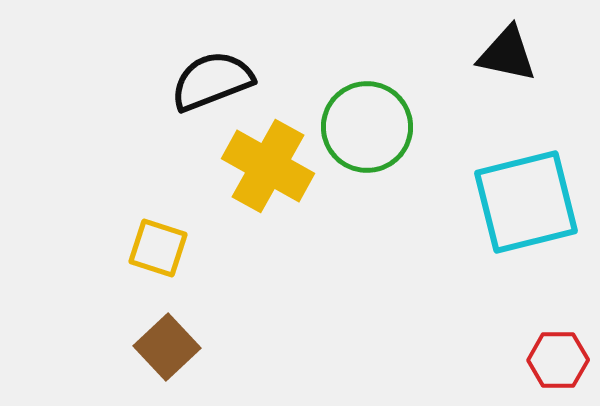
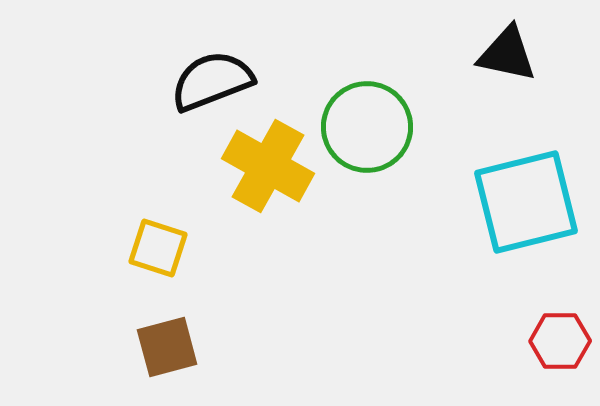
brown square: rotated 28 degrees clockwise
red hexagon: moved 2 px right, 19 px up
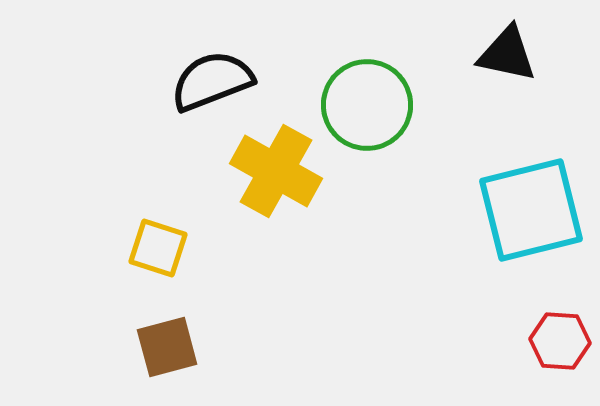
green circle: moved 22 px up
yellow cross: moved 8 px right, 5 px down
cyan square: moved 5 px right, 8 px down
red hexagon: rotated 4 degrees clockwise
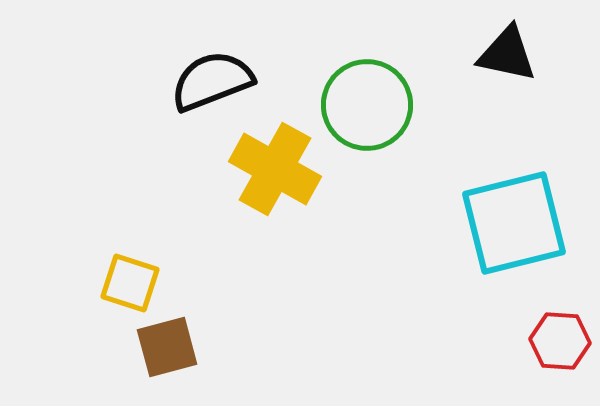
yellow cross: moved 1 px left, 2 px up
cyan square: moved 17 px left, 13 px down
yellow square: moved 28 px left, 35 px down
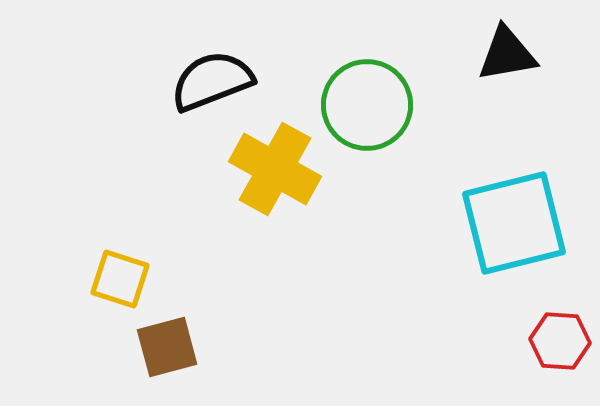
black triangle: rotated 22 degrees counterclockwise
yellow square: moved 10 px left, 4 px up
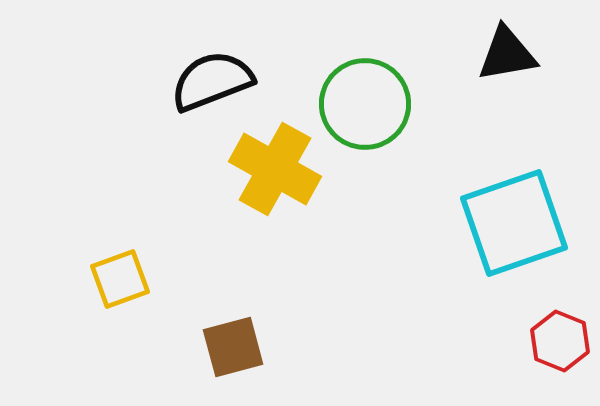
green circle: moved 2 px left, 1 px up
cyan square: rotated 5 degrees counterclockwise
yellow square: rotated 38 degrees counterclockwise
red hexagon: rotated 18 degrees clockwise
brown square: moved 66 px right
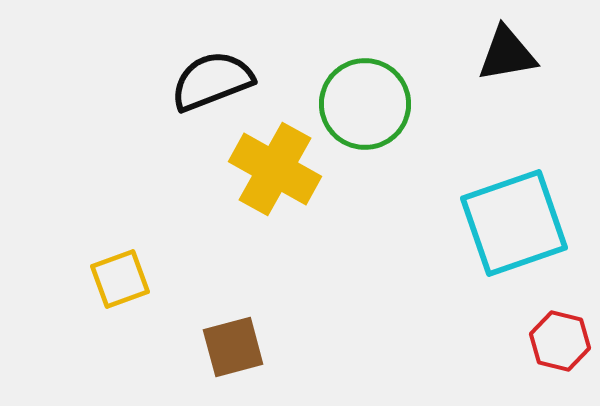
red hexagon: rotated 8 degrees counterclockwise
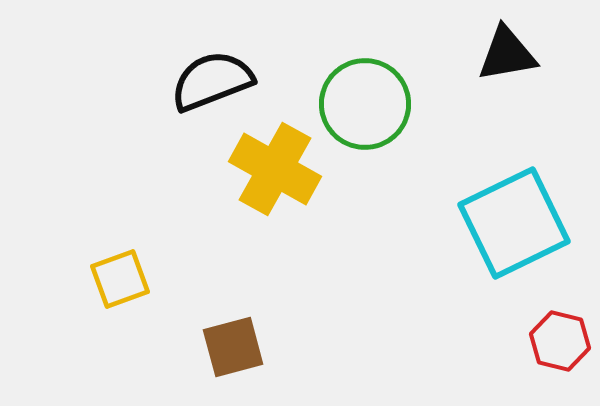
cyan square: rotated 7 degrees counterclockwise
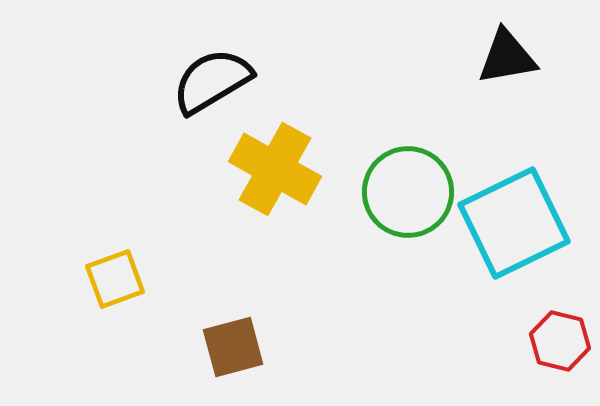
black triangle: moved 3 px down
black semicircle: rotated 10 degrees counterclockwise
green circle: moved 43 px right, 88 px down
yellow square: moved 5 px left
